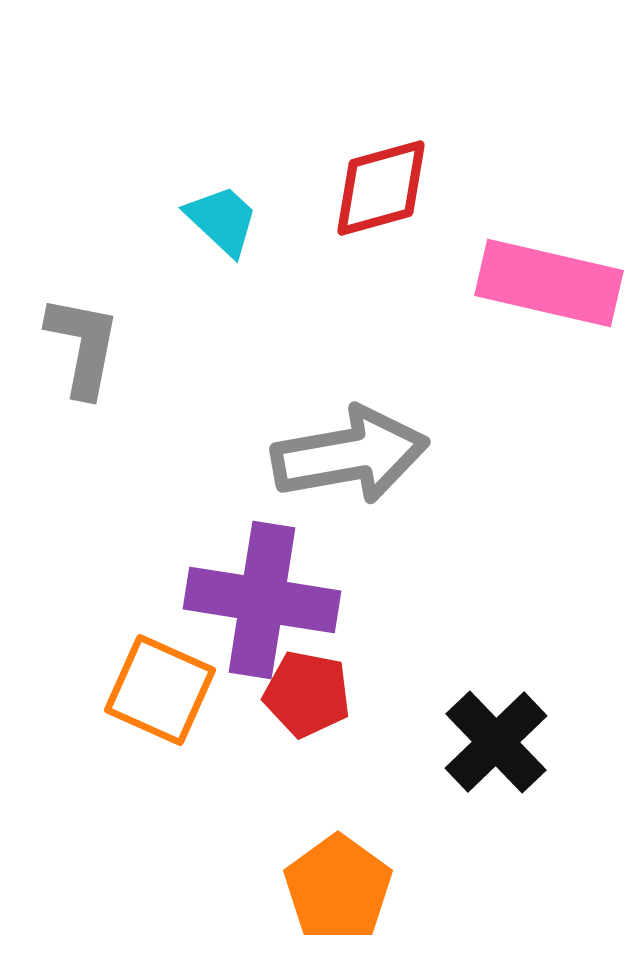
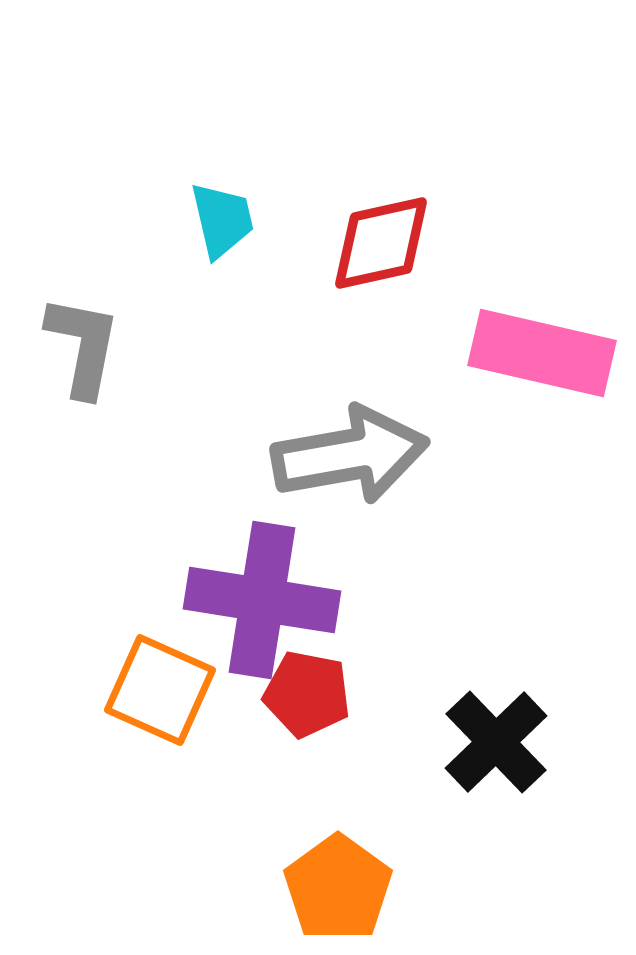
red diamond: moved 55 px down; rotated 3 degrees clockwise
cyan trapezoid: rotated 34 degrees clockwise
pink rectangle: moved 7 px left, 70 px down
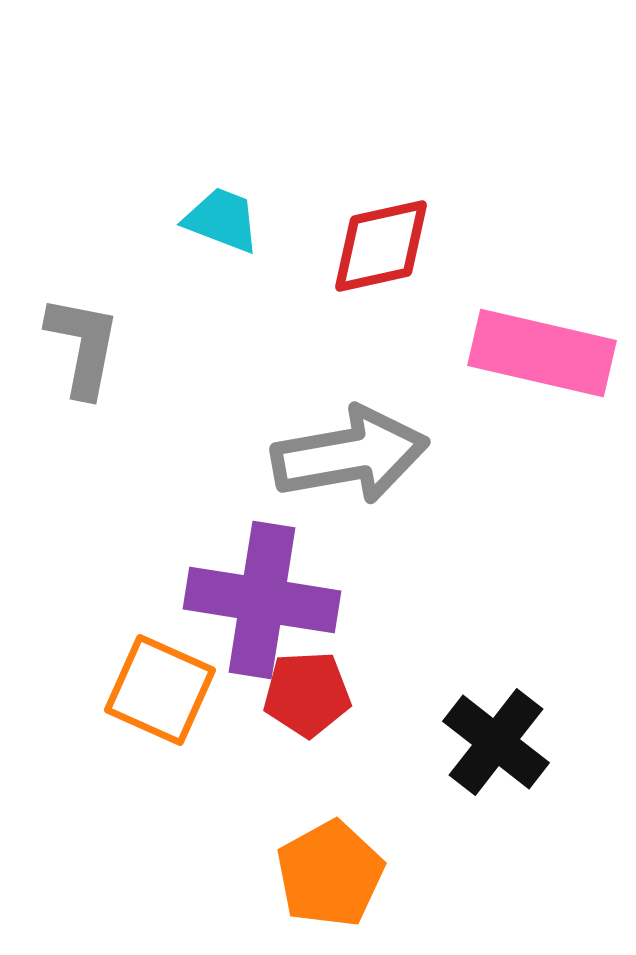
cyan trapezoid: rotated 56 degrees counterclockwise
red diamond: moved 3 px down
red pentagon: rotated 14 degrees counterclockwise
black cross: rotated 8 degrees counterclockwise
orange pentagon: moved 8 px left, 14 px up; rotated 7 degrees clockwise
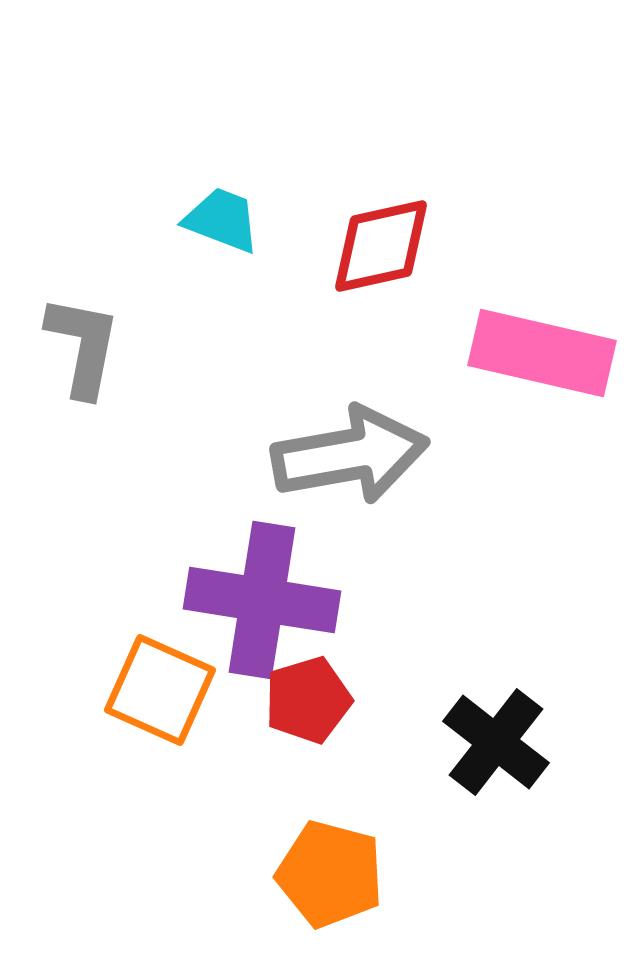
red pentagon: moved 1 px right, 6 px down; rotated 14 degrees counterclockwise
orange pentagon: rotated 28 degrees counterclockwise
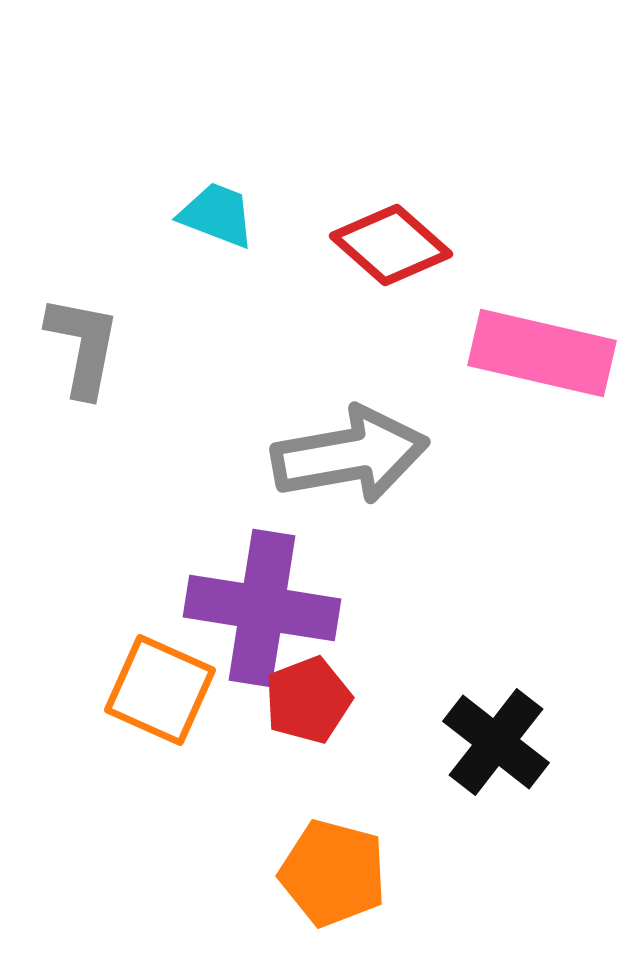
cyan trapezoid: moved 5 px left, 5 px up
red diamond: moved 10 px right, 1 px up; rotated 54 degrees clockwise
purple cross: moved 8 px down
red pentagon: rotated 4 degrees counterclockwise
orange pentagon: moved 3 px right, 1 px up
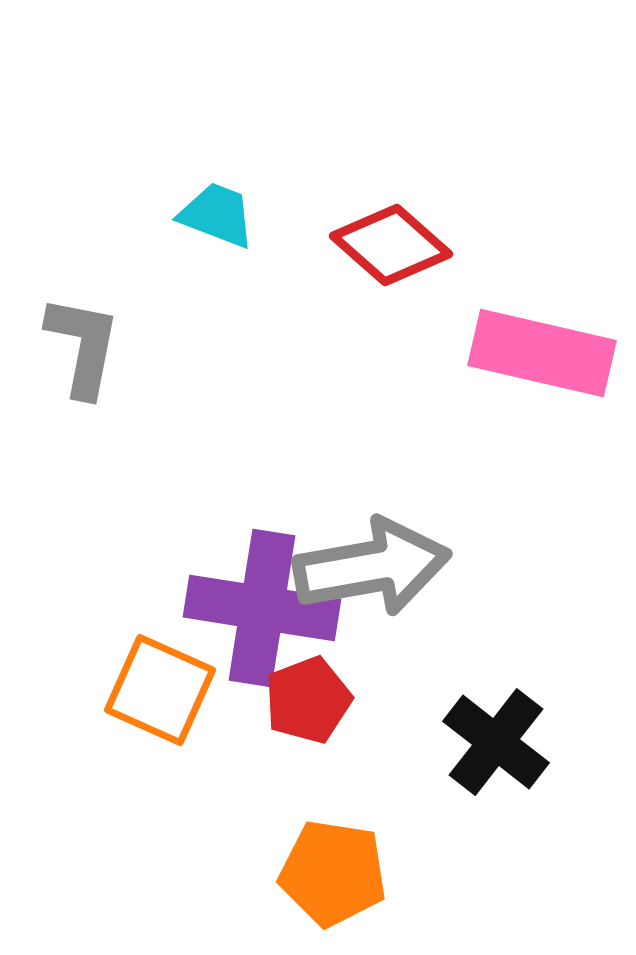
gray arrow: moved 22 px right, 112 px down
orange pentagon: rotated 6 degrees counterclockwise
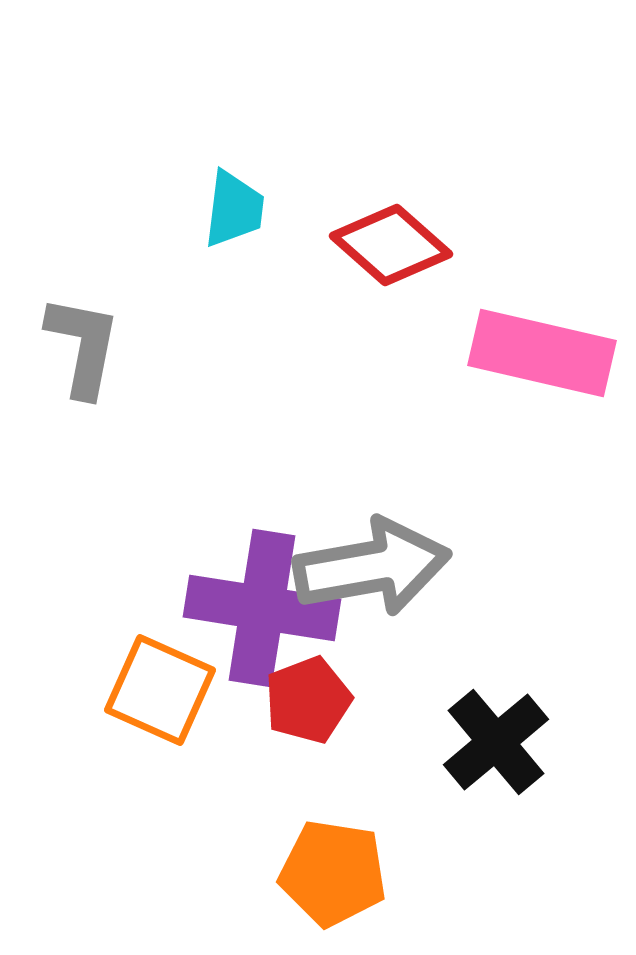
cyan trapezoid: moved 17 px right, 6 px up; rotated 76 degrees clockwise
black cross: rotated 12 degrees clockwise
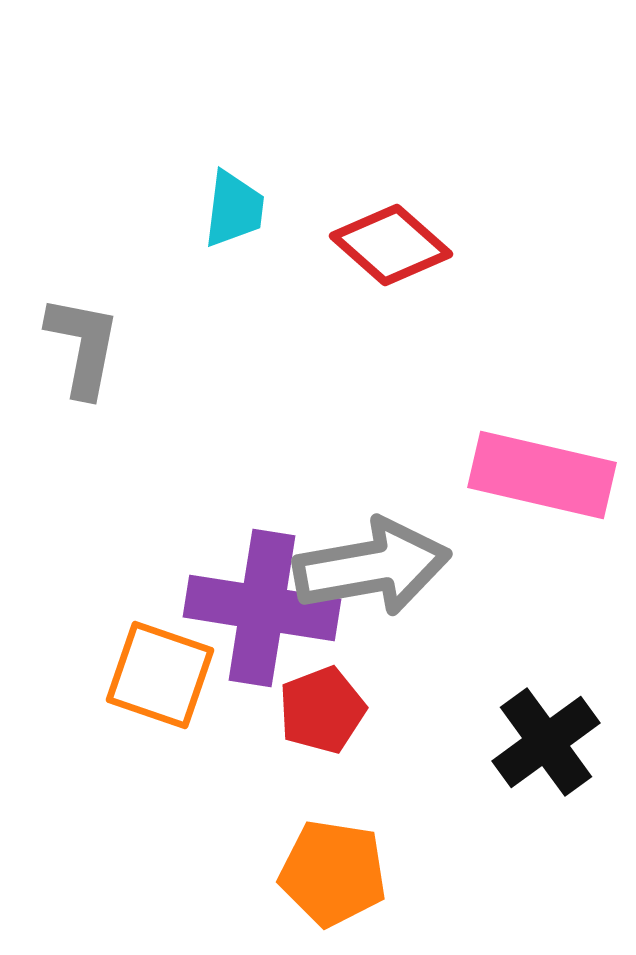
pink rectangle: moved 122 px down
orange square: moved 15 px up; rotated 5 degrees counterclockwise
red pentagon: moved 14 px right, 10 px down
black cross: moved 50 px right; rotated 4 degrees clockwise
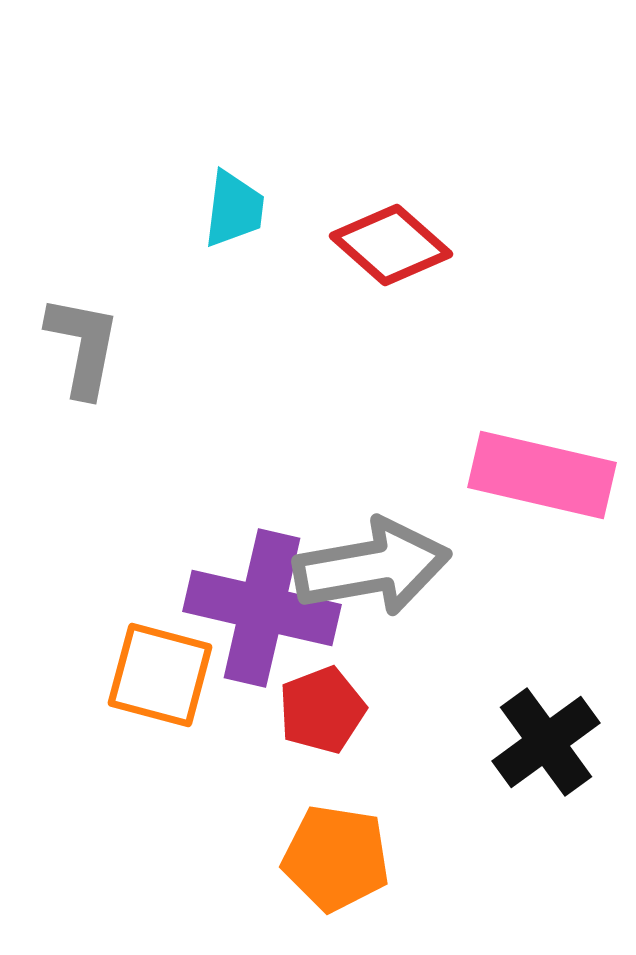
purple cross: rotated 4 degrees clockwise
orange square: rotated 4 degrees counterclockwise
orange pentagon: moved 3 px right, 15 px up
